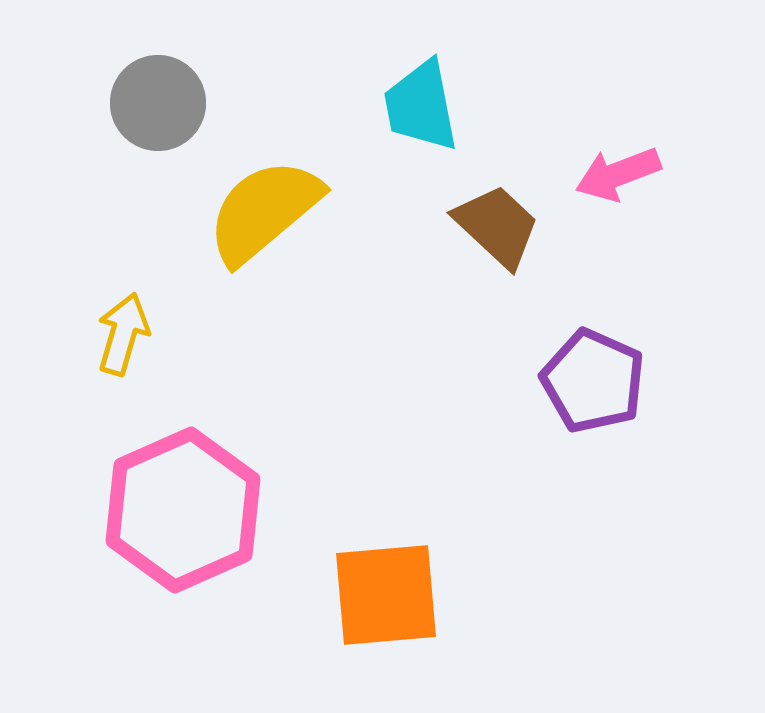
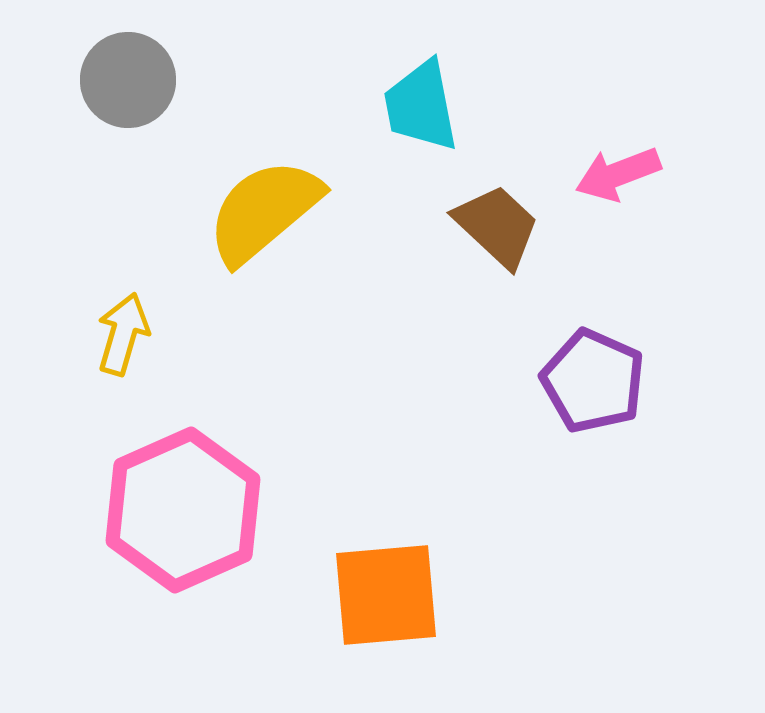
gray circle: moved 30 px left, 23 px up
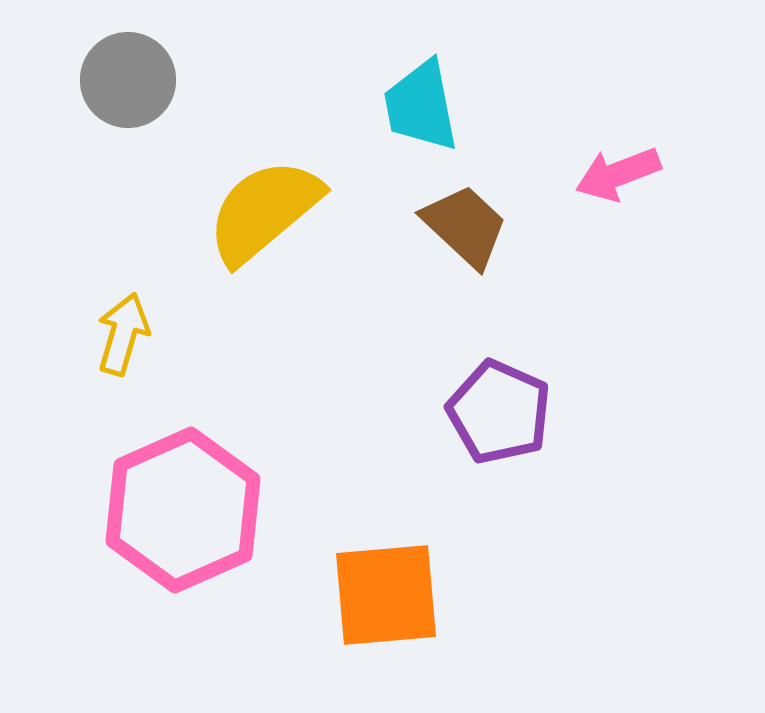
brown trapezoid: moved 32 px left
purple pentagon: moved 94 px left, 31 px down
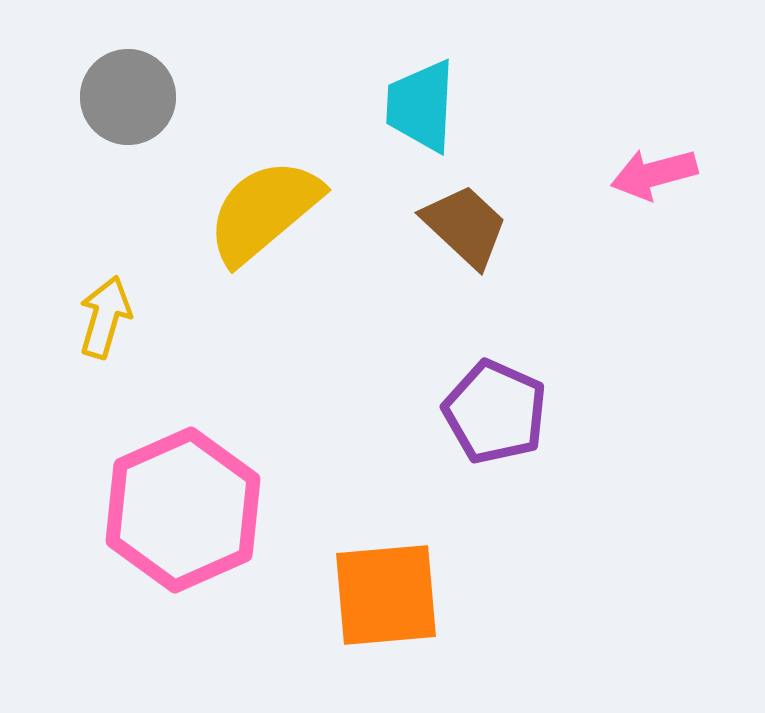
gray circle: moved 17 px down
cyan trapezoid: rotated 14 degrees clockwise
pink arrow: moved 36 px right; rotated 6 degrees clockwise
yellow arrow: moved 18 px left, 17 px up
purple pentagon: moved 4 px left
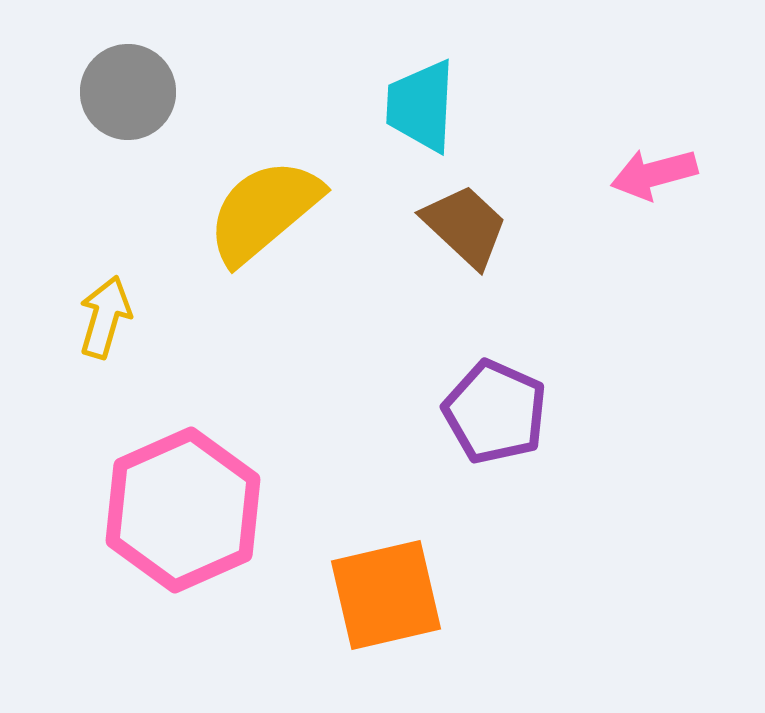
gray circle: moved 5 px up
orange square: rotated 8 degrees counterclockwise
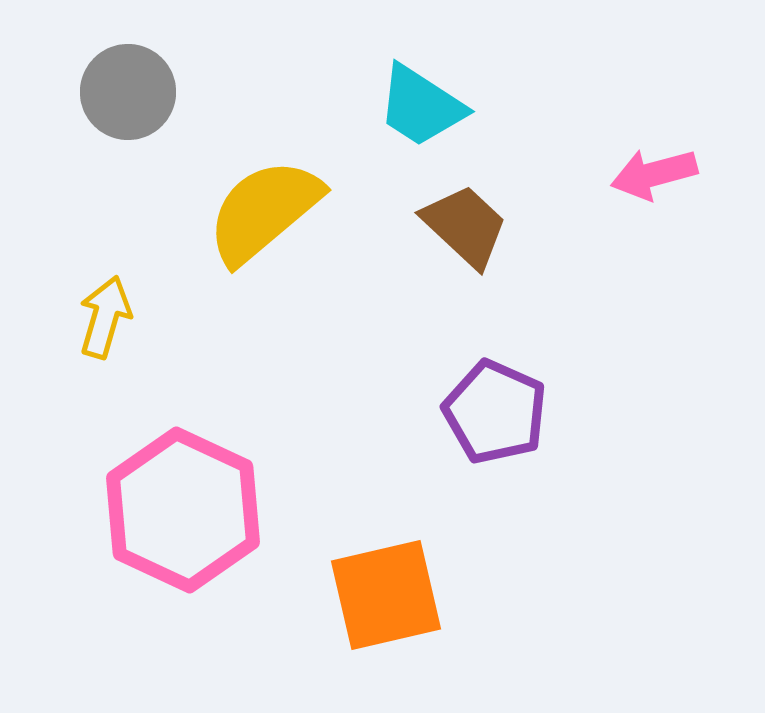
cyan trapezoid: rotated 60 degrees counterclockwise
pink hexagon: rotated 11 degrees counterclockwise
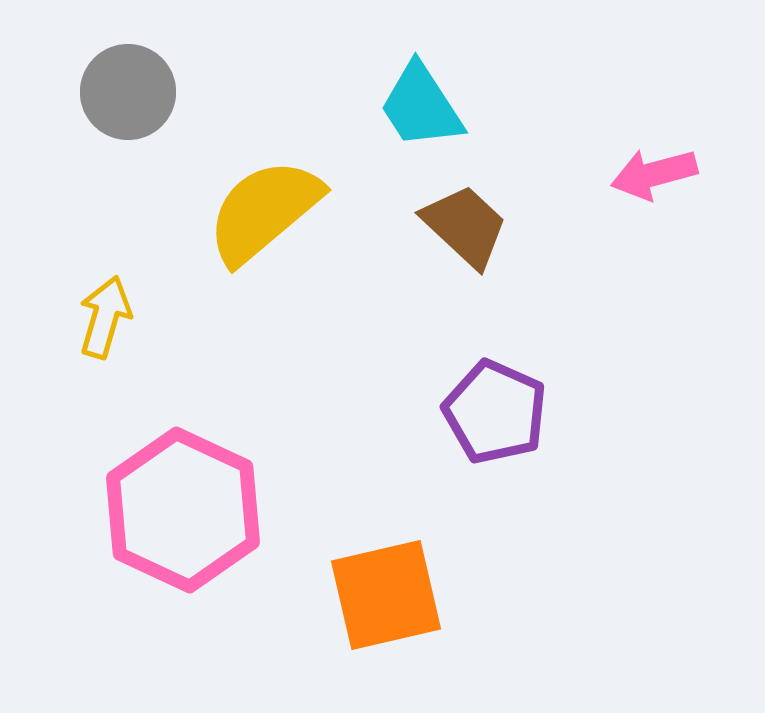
cyan trapezoid: rotated 24 degrees clockwise
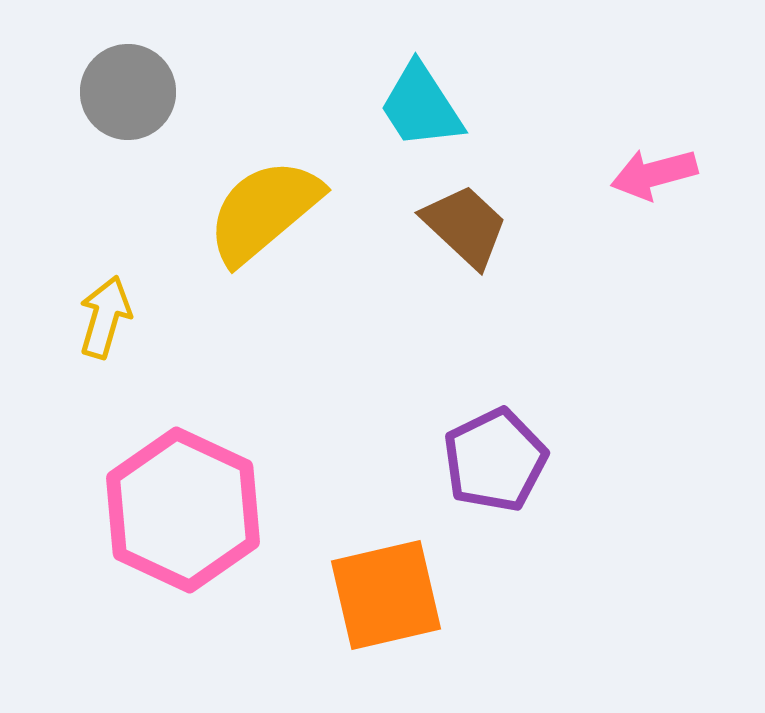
purple pentagon: moved 48 px down; rotated 22 degrees clockwise
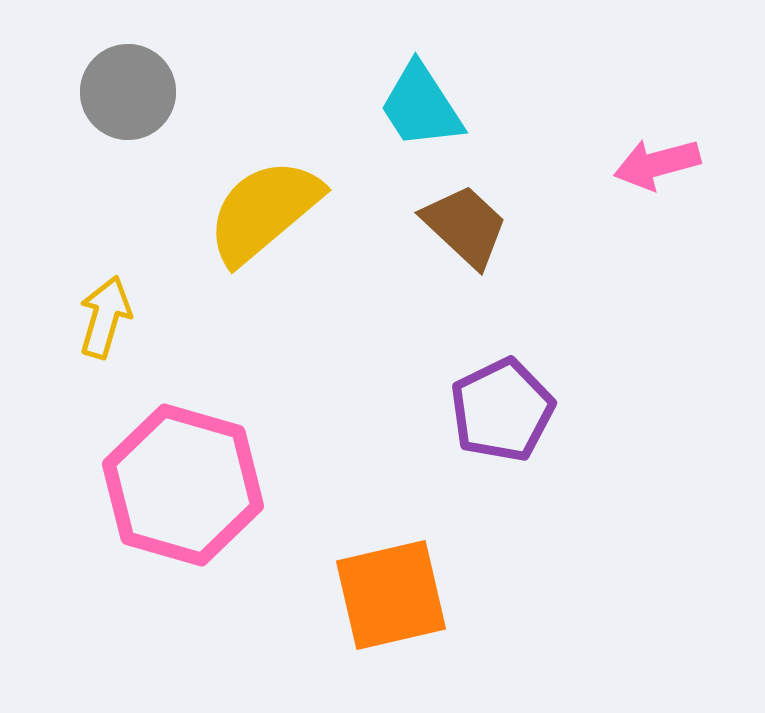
pink arrow: moved 3 px right, 10 px up
purple pentagon: moved 7 px right, 50 px up
pink hexagon: moved 25 px up; rotated 9 degrees counterclockwise
orange square: moved 5 px right
